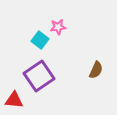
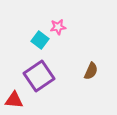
brown semicircle: moved 5 px left, 1 px down
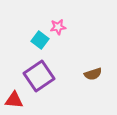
brown semicircle: moved 2 px right, 3 px down; rotated 48 degrees clockwise
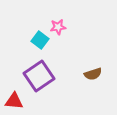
red triangle: moved 1 px down
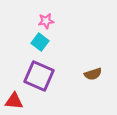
pink star: moved 12 px left, 6 px up
cyan square: moved 2 px down
purple square: rotated 32 degrees counterclockwise
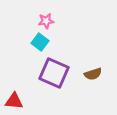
purple square: moved 15 px right, 3 px up
